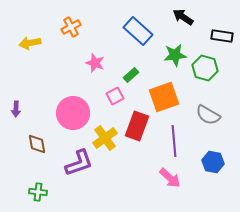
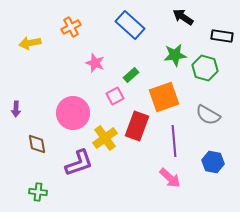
blue rectangle: moved 8 px left, 6 px up
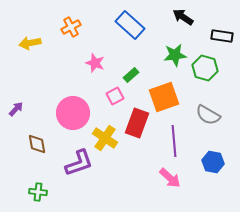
purple arrow: rotated 140 degrees counterclockwise
red rectangle: moved 3 px up
yellow cross: rotated 20 degrees counterclockwise
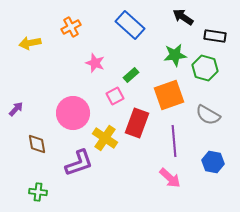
black rectangle: moved 7 px left
orange square: moved 5 px right, 2 px up
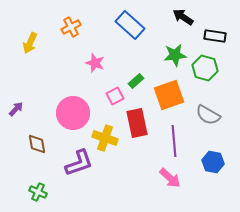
yellow arrow: rotated 55 degrees counterclockwise
green rectangle: moved 5 px right, 6 px down
red rectangle: rotated 32 degrees counterclockwise
yellow cross: rotated 15 degrees counterclockwise
green cross: rotated 18 degrees clockwise
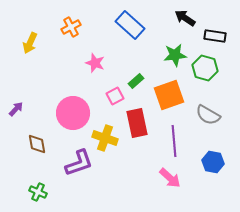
black arrow: moved 2 px right, 1 px down
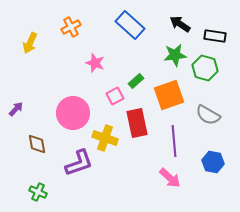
black arrow: moved 5 px left, 6 px down
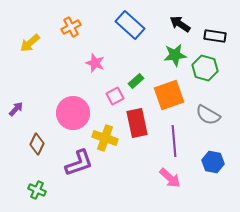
yellow arrow: rotated 25 degrees clockwise
brown diamond: rotated 35 degrees clockwise
green cross: moved 1 px left, 2 px up
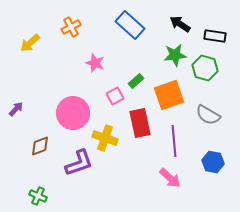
red rectangle: moved 3 px right
brown diamond: moved 3 px right, 2 px down; rotated 45 degrees clockwise
green cross: moved 1 px right, 6 px down
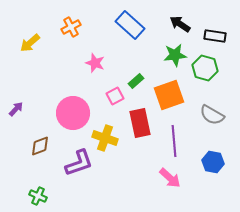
gray semicircle: moved 4 px right
